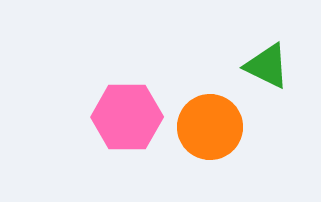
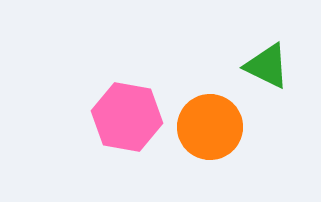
pink hexagon: rotated 10 degrees clockwise
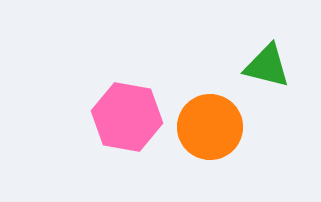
green triangle: rotated 12 degrees counterclockwise
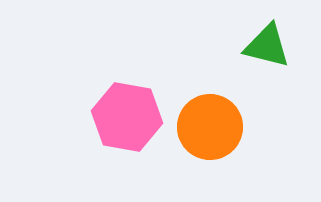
green triangle: moved 20 px up
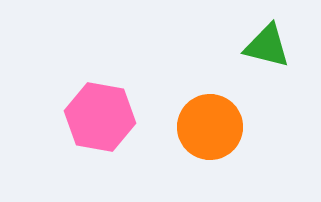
pink hexagon: moved 27 px left
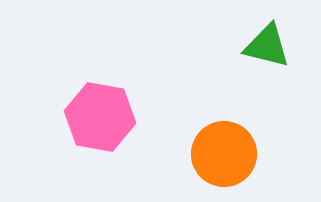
orange circle: moved 14 px right, 27 px down
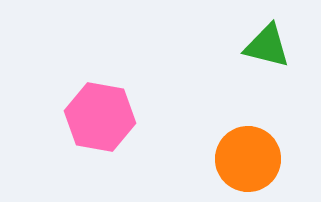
orange circle: moved 24 px right, 5 px down
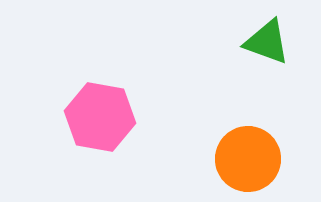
green triangle: moved 4 px up; rotated 6 degrees clockwise
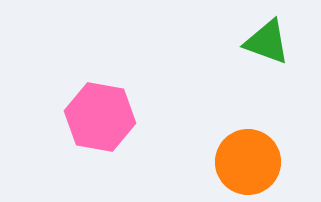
orange circle: moved 3 px down
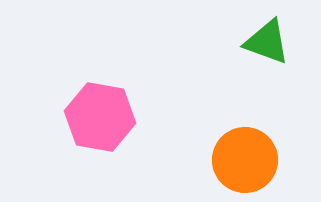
orange circle: moved 3 px left, 2 px up
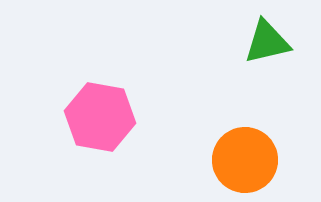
green triangle: rotated 33 degrees counterclockwise
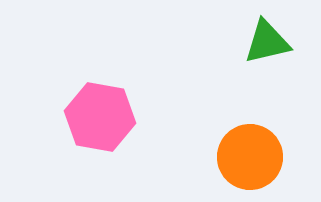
orange circle: moved 5 px right, 3 px up
